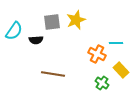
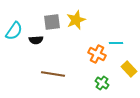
yellow rectangle: moved 8 px right, 1 px up
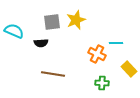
cyan semicircle: rotated 102 degrees counterclockwise
black semicircle: moved 5 px right, 3 px down
green cross: rotated 32 degrees counterclockwise
